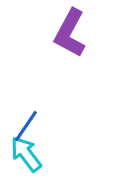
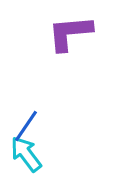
purple L-shape: rotated 57 degrees clockwise
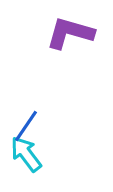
purple L-shape: rotated 21 degrees clockwise
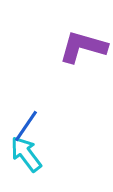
purple L-shape: moved 13 px right, 14 px down
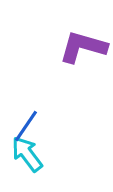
cyan arrow: moved 1 px right
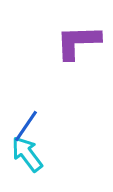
purple L-shape: moved 5 px left, 5 px up; rotated 18 degrees counterclockwise
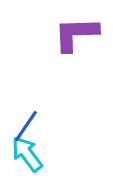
purple L-shape: moved 2 px left, 8 px up
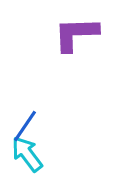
blue line: moved 1 px left
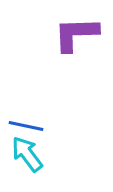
blue line: moved 1 px right; rotated 68 degrees clockwise
